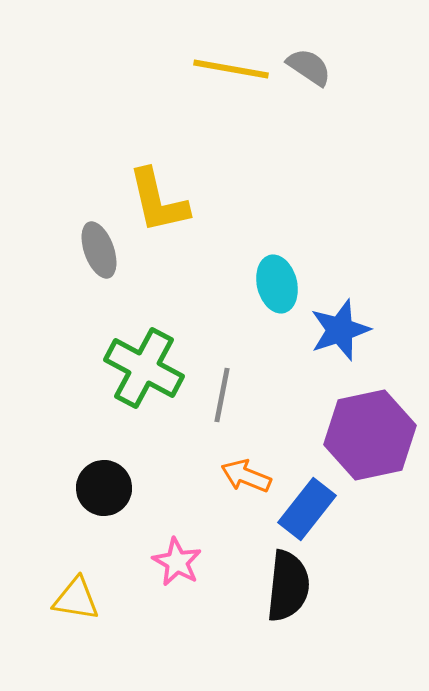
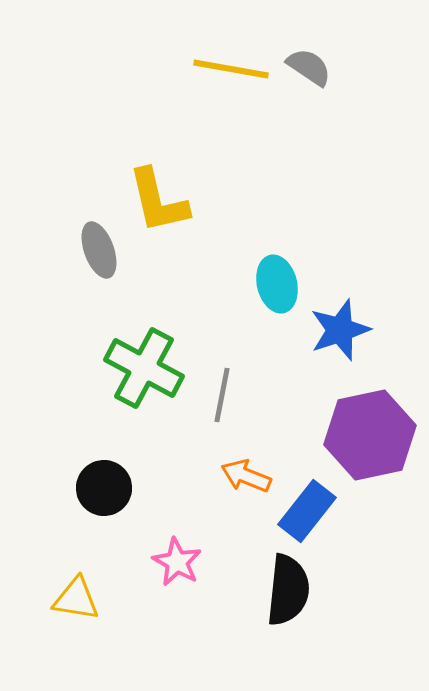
blue rectangle: moved 2 px down
black semicircle: moved 4 px down
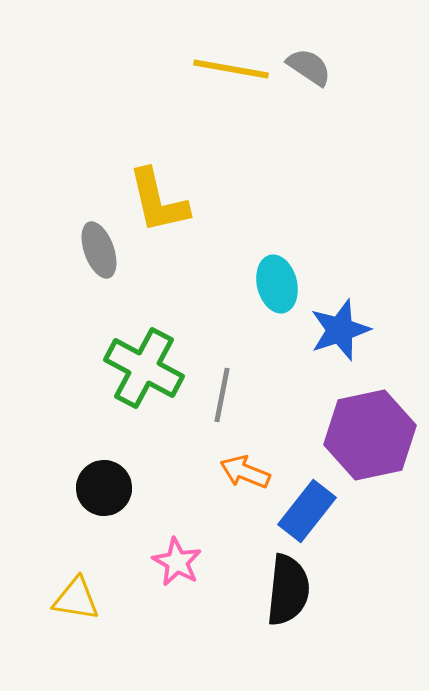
orange arrow: moved 1 px left, 4 px up
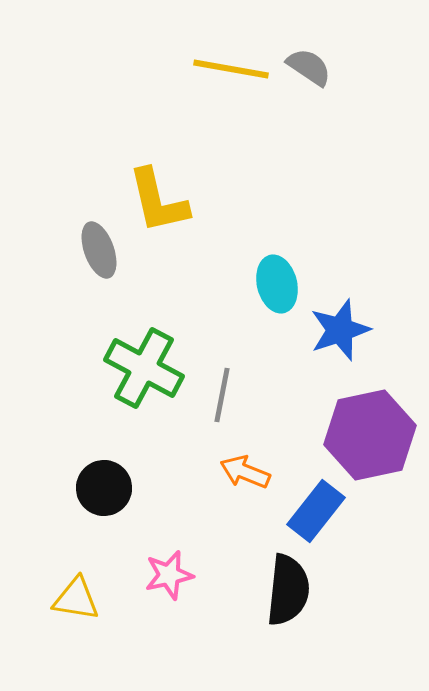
blue rectangle: moved 9 px right
pink star: moved 8 px left, 13 px down; rotated 30 degrees clockwise
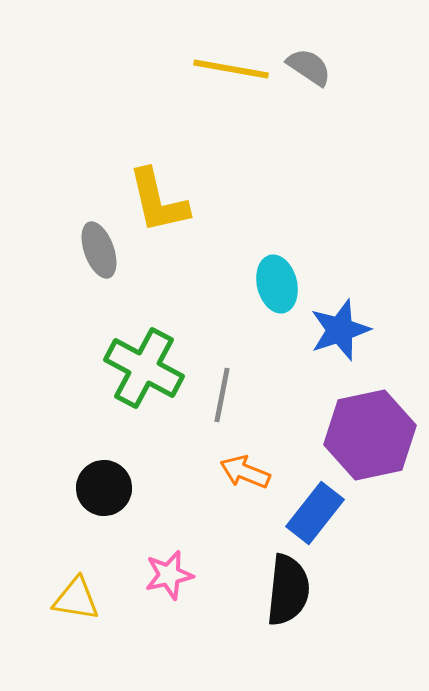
blue rectangle: moved 1 px left, 2 px down
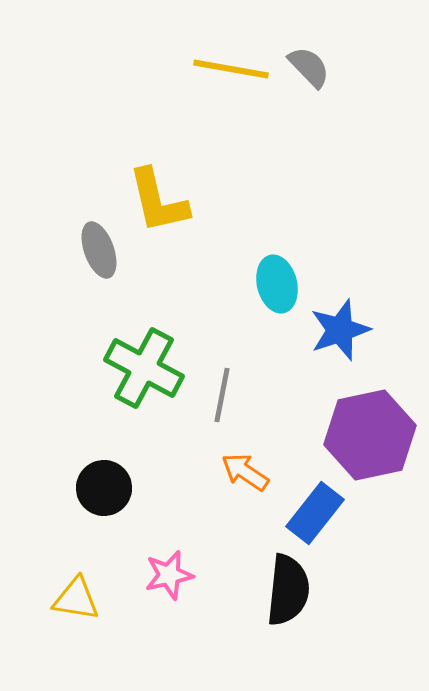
gray semicircle: rotated 12 degrees clockwise
orange arrow: rotated 12 degrees clockwise
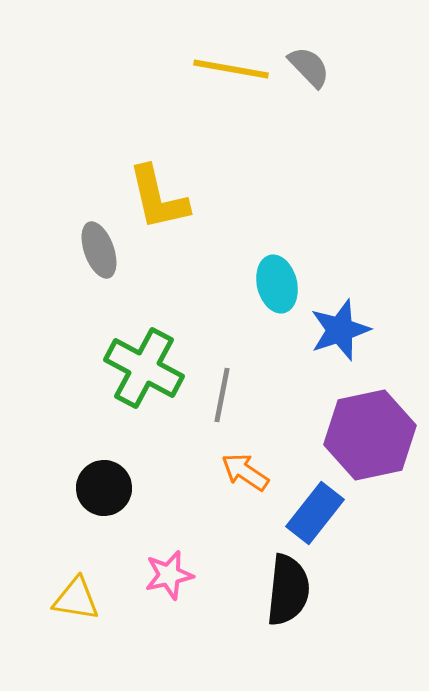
yellow L-shape: moved 3 px up
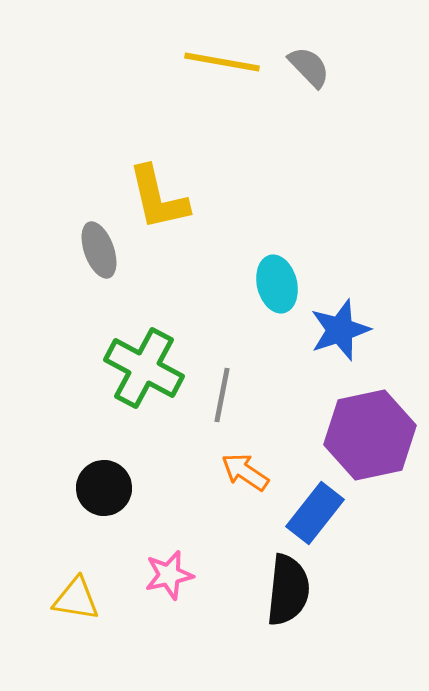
yellow line: moved 9 px left, 7 px up
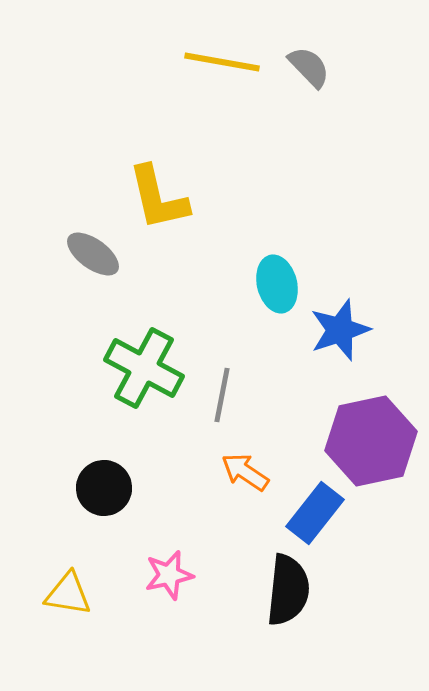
gray ellipse: moved 6 px left, 4 px down; rotated 34 degrees counterclockwise
purple hexagon: moved 1 px right, 6 px down
yellow triangle: moved 8 px left, 5 px up
